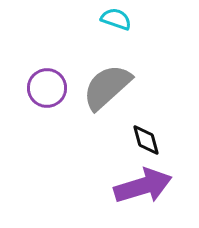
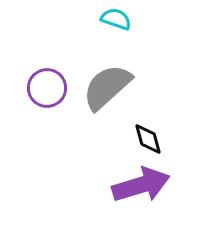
black diamond: moved 2 px right, 1 px up
purple arrow: moved 2 px left, 1 px up
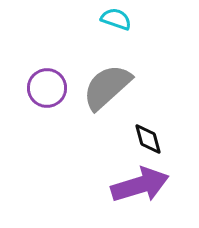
purple arrow: moved 1 px left
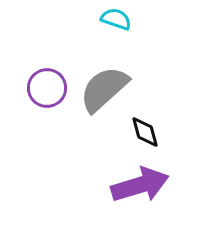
gray semicircle: moved 3 px left, 2 px down
black diamond: moved 3 px left, 7 px up
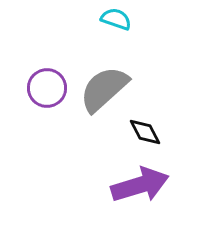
black diamond: rotated 12 degrees counterclockwise
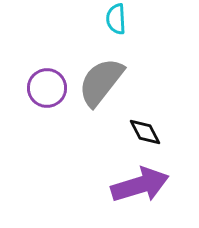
cyan semicircle: rotated 112 degrees counterclockwise
gray semicircle: moved 3 px left, 7 px up; rotated 10 degrees counterclockwise
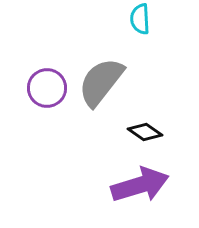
cyan semicircle: moved 24 px right
black diamond: rotated 28 degrees counterclockwise
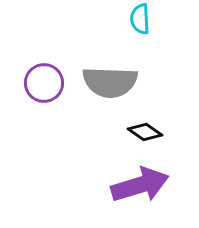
gray semicircle: moved 9 px right; rotated 126 degrees counterclockwise
purple circle: moved 3 px left, 5 px up
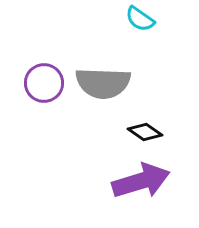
cyan semicircle: rotated 52 degrees counterclockwise
gray semicircle: moved 7 px left, 1 px down
purple arrow: moved 1 px right, 4 px up
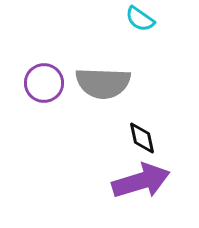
black diamond: moved 3 px left, 6 px down; rotated 44 degrees clockwise
